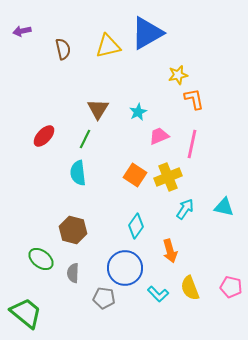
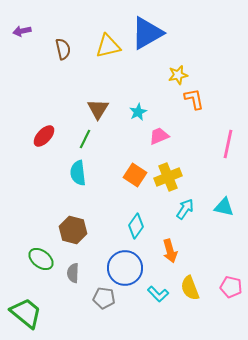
pink line: moved 36 px right
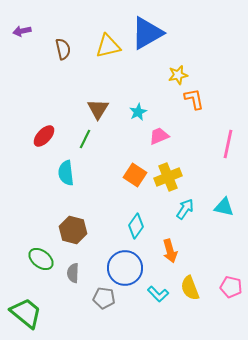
cyan semicircle: moved 12 px left
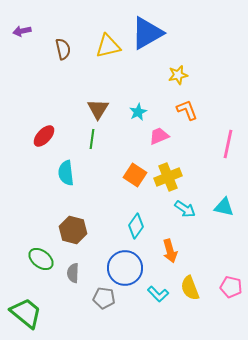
orange L-shape: moved 7 px left, 11 px down; rotated 10 degrees counterclockwise
green line: moved 7 px right; rotated 18 degrees counterclockwise
cyan arrow: rotated 90 degrees clockwise
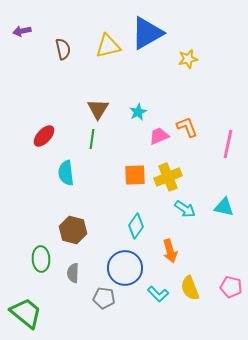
yellow star: moved 10 px right, 16 px up
orange L-shape: moved 17 px down
orange square: rotated 35 degrees counterclockwise
green ellipse: rotated 50 degrees clockwise
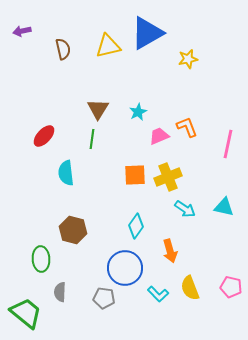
gray semicircle: moved 13 px left, 19 px down
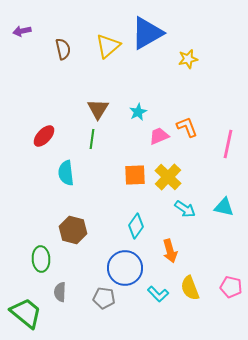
yellow triangle: rotated 28 degrees counterclockwise
yellow cross: rotated 24 degrees counterclockwise
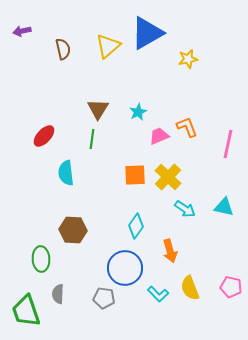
brown hexagon: rotated 12 degrees counterclockwise
gray semicircle: moved 2 px left, 2 px down
green trapezoid: moved 2 px up; rotated 148 degrees counterclockwise
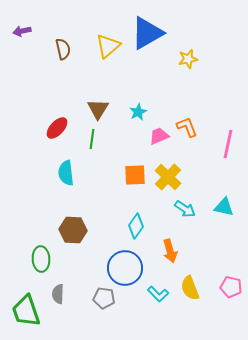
red ellipse: moved 13 px right, 8 px up
